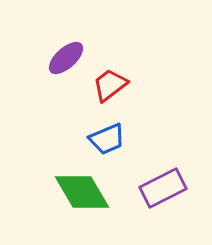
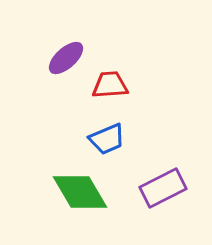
red trapezoid: rotated 33 degrees clockwise
green diamond: moved 2 px left
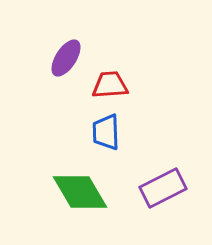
purple ellipse: rotated 15 degrees counterclockwise
blue trapezoid: moved 1 px left, 7 px up; rotated 111 degrees clockwise
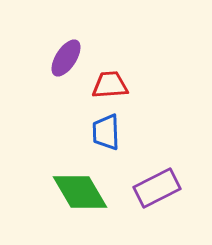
purple rectangle: moved 6 px left
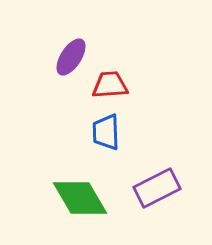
purple ellipse: moved 5 px right, 1 px up
green diamond: moved 6 px down
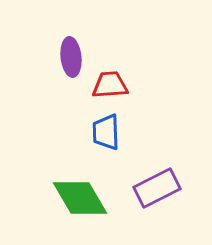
purple ellipse: rotated 39 degrees counterclockwise
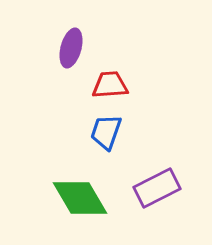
purple ellipse: moved 9 px up; rotated 21 degrees clockwise
blue trapezoid: rotated 21 degrees clockwise
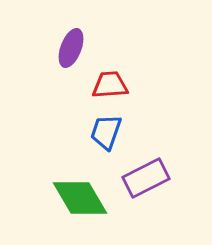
purple ellipse: rotated 6 degrees clockwise
purple rectangle: moved 11 px left, 10 px up
